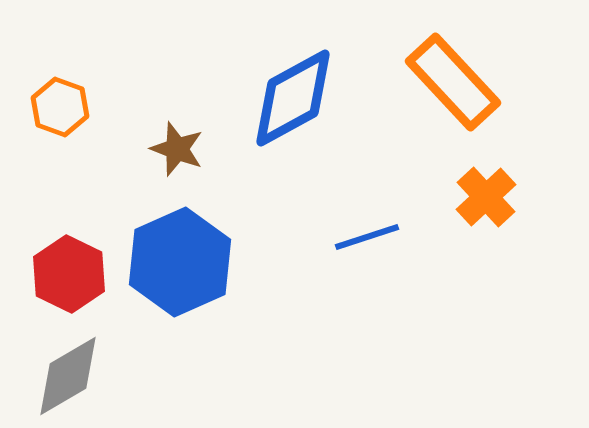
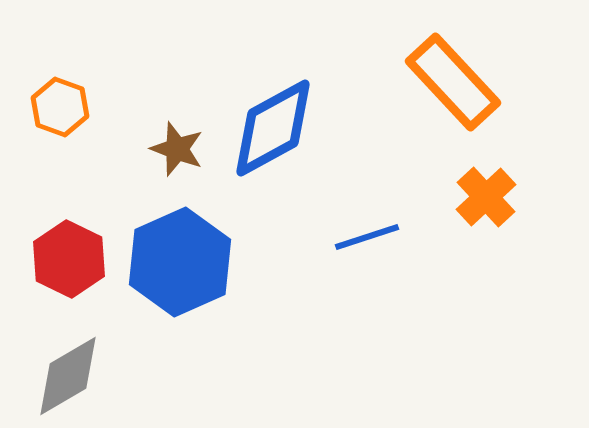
blue diamond: moved 20 px left, 30 px down
red hexagon: moved 15 px up
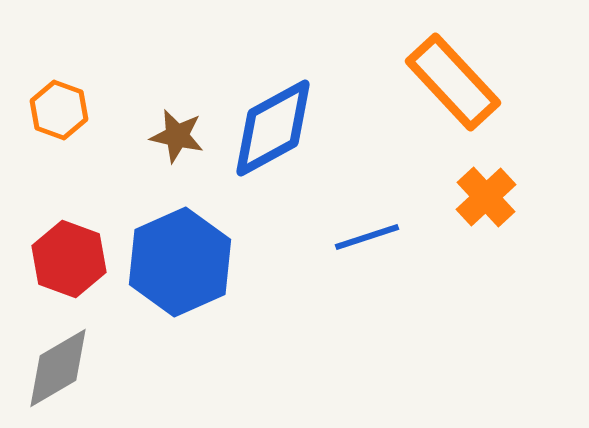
orange hexagon: moved 1 px left, 3 px down
brown star: moved 13 px up; rotated 8 degrees counterclockwise
red hexagon: rotated 6 degrees counterclockwise
gray diamond: moved 10 px left, 8 px up
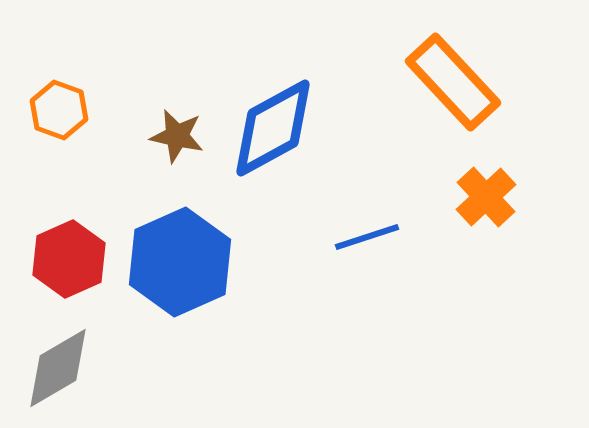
red hexagon: rotated 16 degrees clockwise
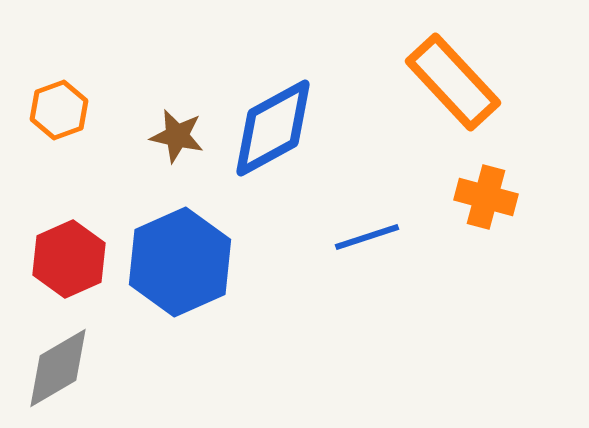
orange hexagon: rotated 20 degrees clockwise
orange cross: rotated 32 degrees counterclockwise
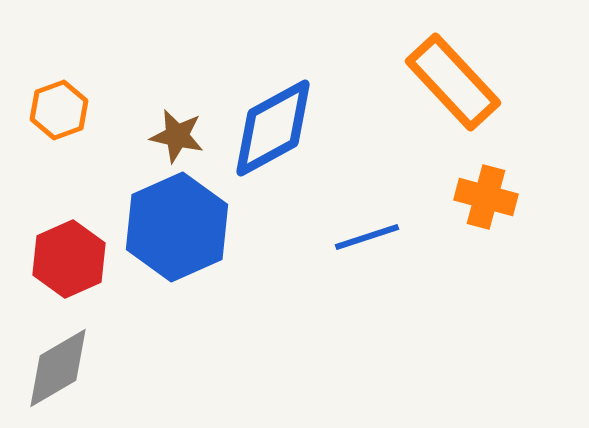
blue hexagon: moved 3 px left, 35 px up
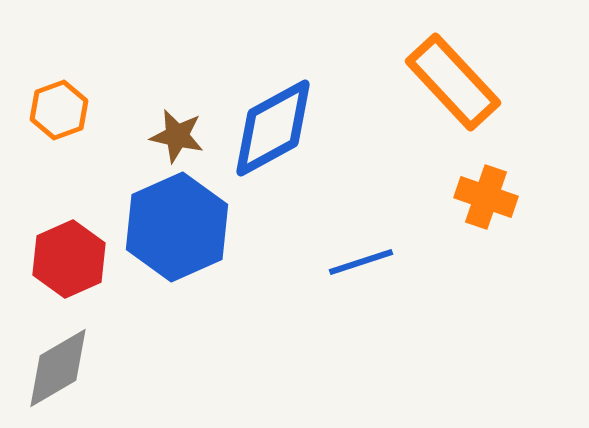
orange cross: rotated 4 degrees clockwise
blue line: moved 6 px left, 25 px down
